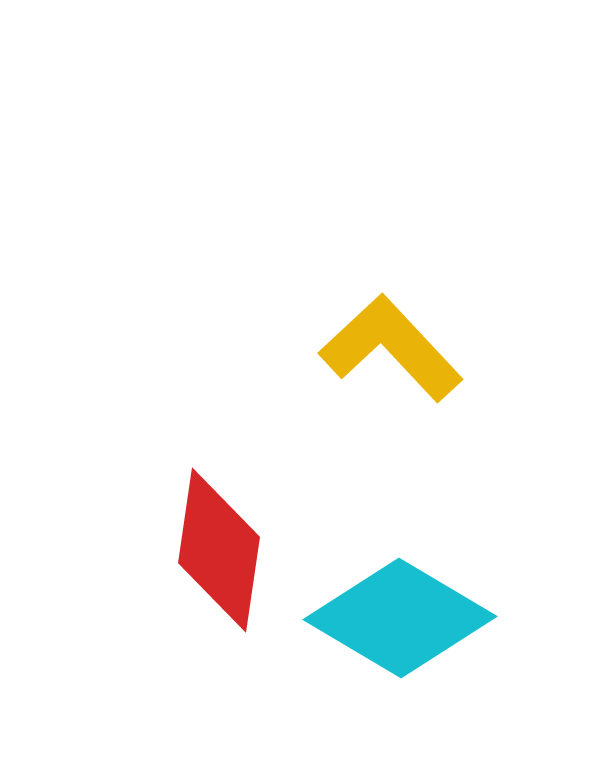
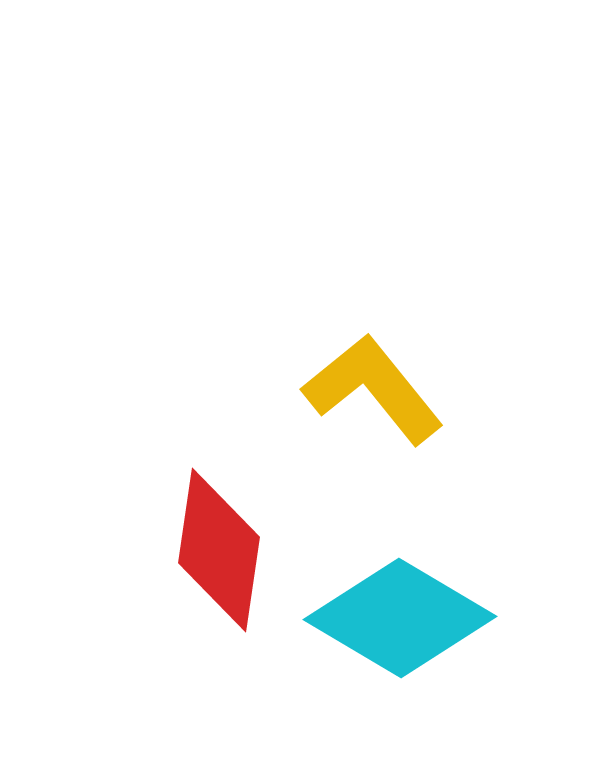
yellow L-shape: moved 18 px left, 41 px down; rotated 4 degrees clockwise
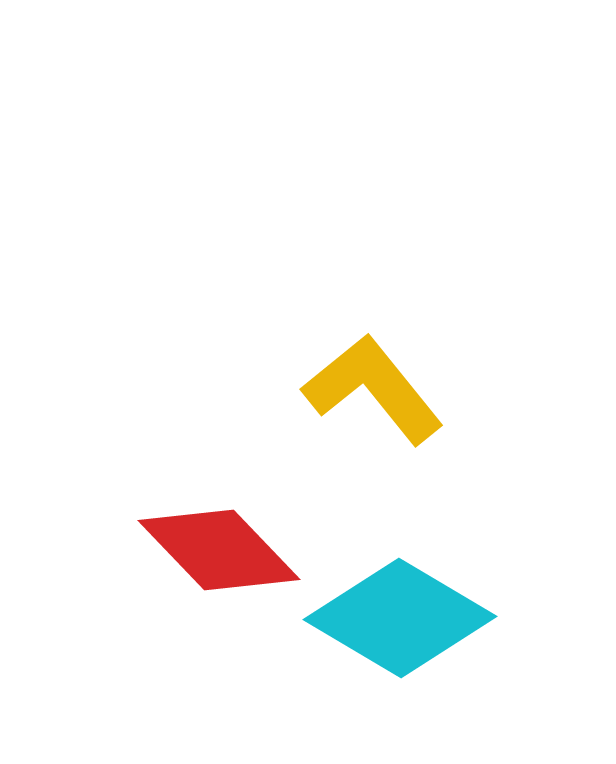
red diamond: rotated 52 degrees counterclockwise
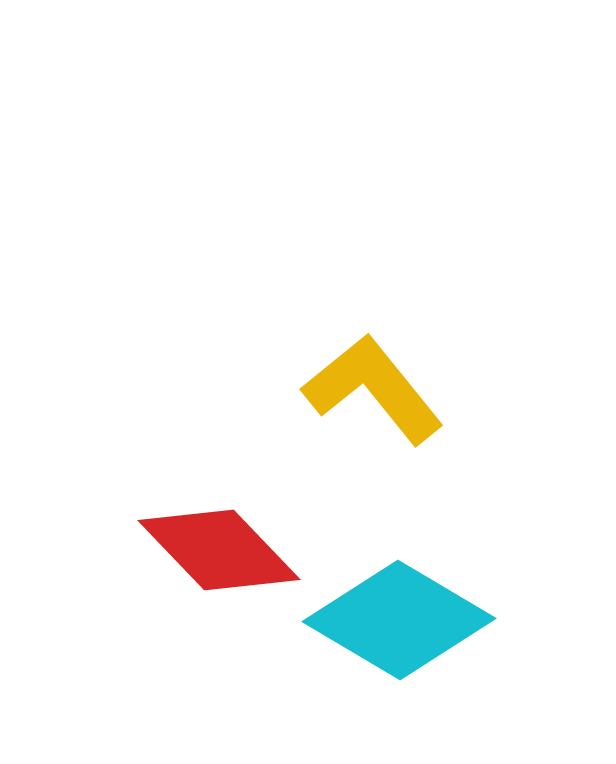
cyan diamond: moved 1 px left, 2 px down
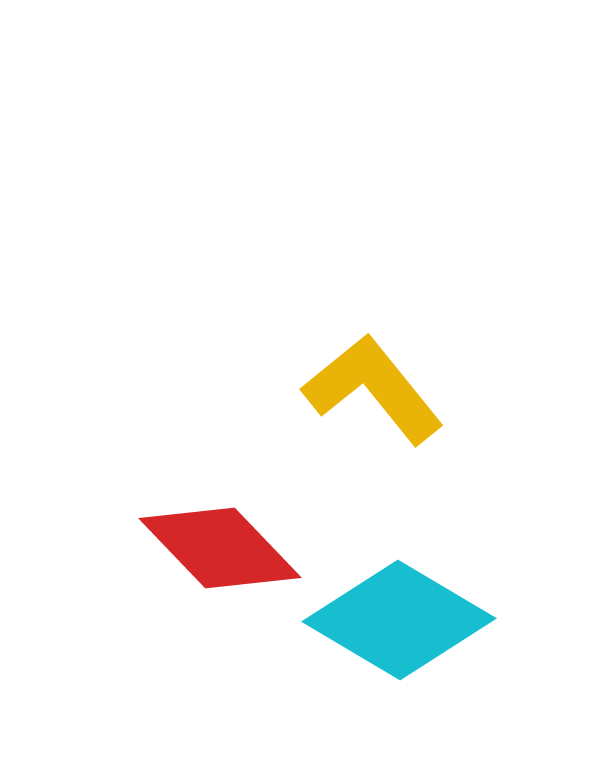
red diamond: moved 1 px right, 2 px up
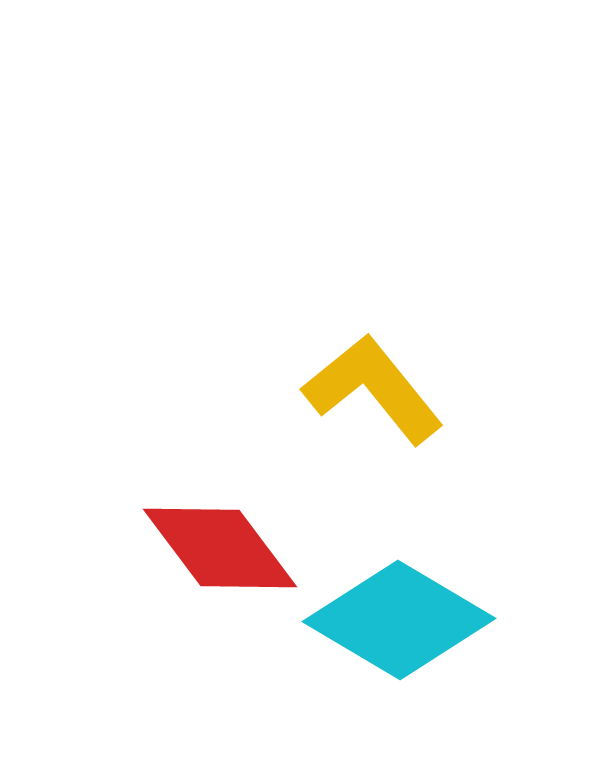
red diamond: rotated 7 degrees clockwise
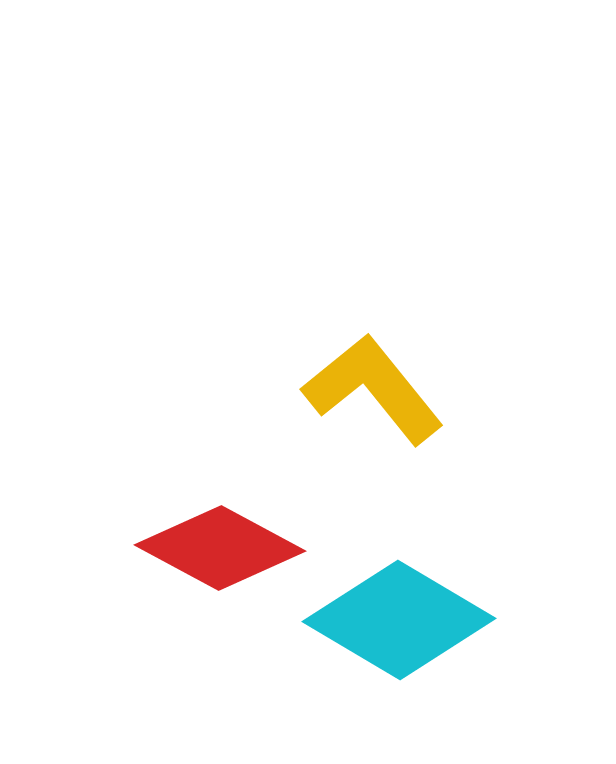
red diamond: rotated 25 degrees counterclockwise
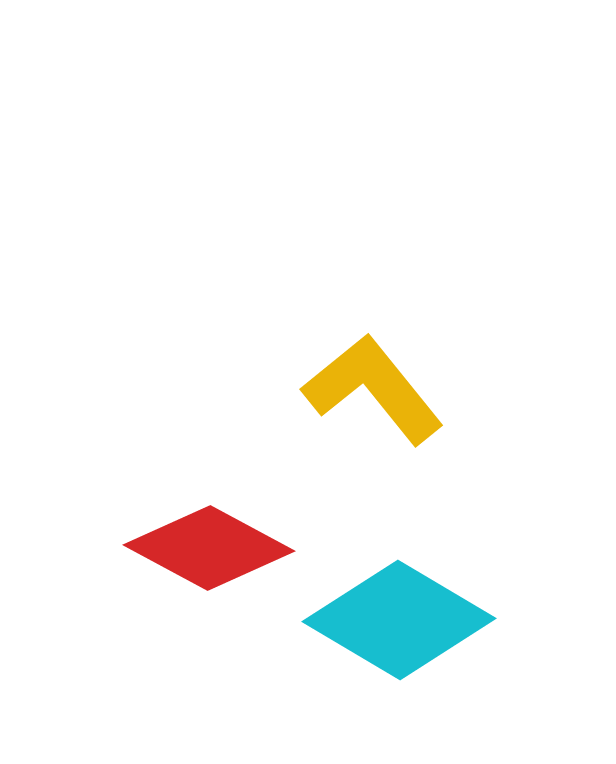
red diamond: moved 11 px left
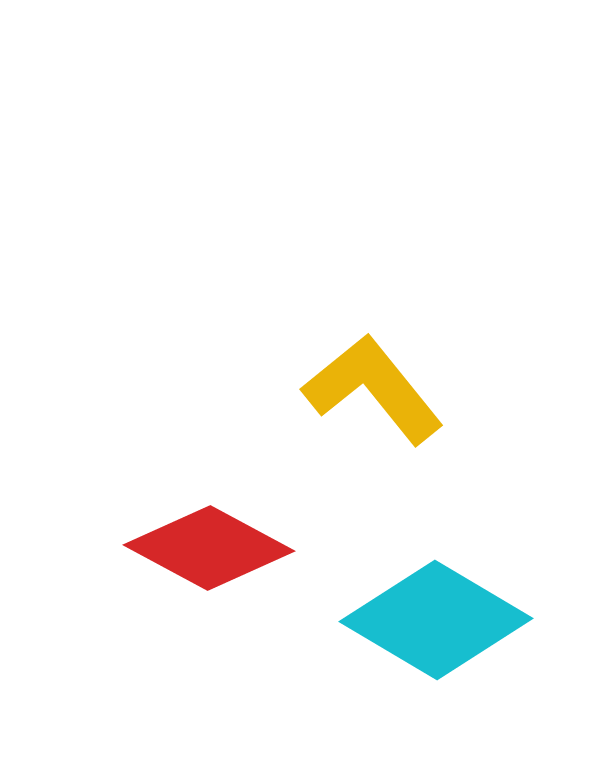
cyan diamond: moved 37 px right
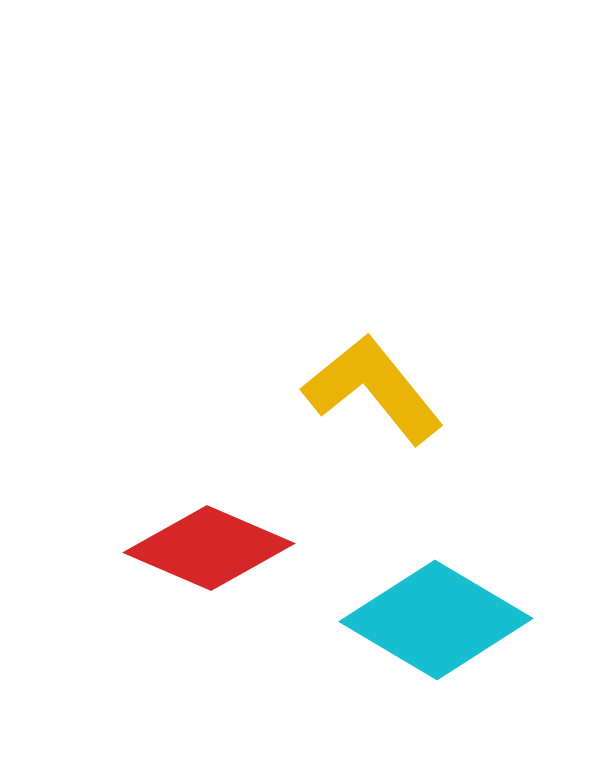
red diamond: rotated 5 degrees counterclockwise
